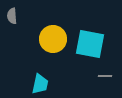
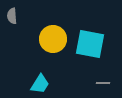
gray line: moved 2 px left, 7 px down
cyan trapezoid: rotated 20 degrees clockwise
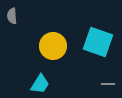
yellow circle: moved 7 px down
cyan square: moved 8 px right, 2 px up; rotated 8 degrees clockwise
gray line: moved 5 px right, 1 px down
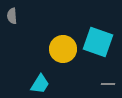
yellow circle: moved 10 px right, 3 px down
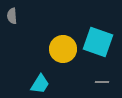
gray line: moved 6 px left, 2 px up
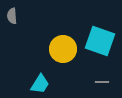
cyan square: moved 2 px right, 1 px up
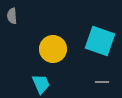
yellow circle: moved 10 px left
cyan trapezoid: moved 1 px right; rotated 55 degrees counterclockwise
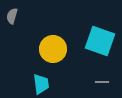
gray semicircle: rotated 21 degrees clockwise
cyan trapezoid: rotated 15 degrees clockwise
